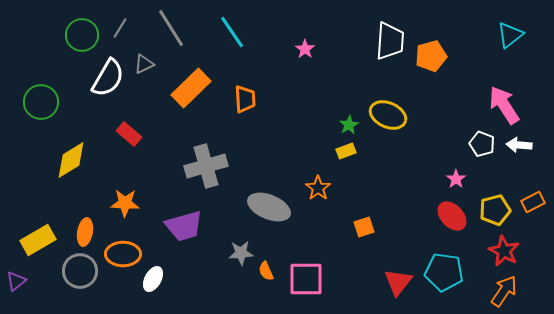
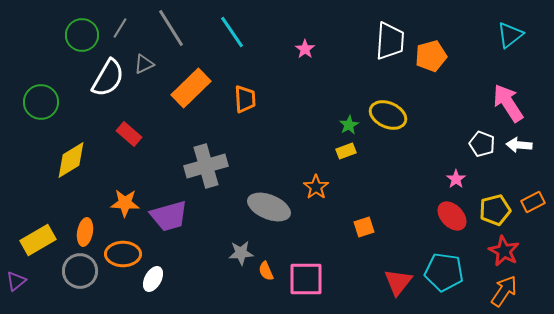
pink arrow at (504, 105): moved 4 px right, 2 px up
orange star at (318, 188): moved 2 px left, 1 px up
purple trapezoid at (184, 226): moved 15 px left, 10 px up
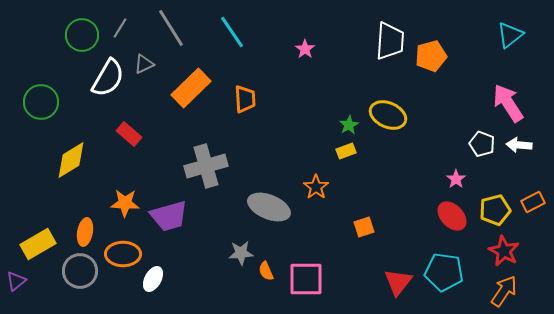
yellow rectangle at (38, 240): moved 4 px down
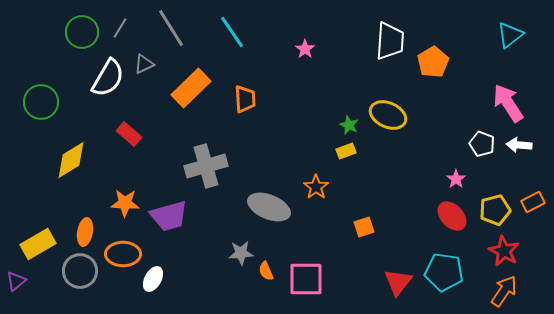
green circle at (82, 35): moved 3 px up
orange pentagon at (431, 56): moved 2 px right, 6 px down; rotated 16 degrees counterclockwise
green star at (349, 125): rotated 18 degrees counterclockwise
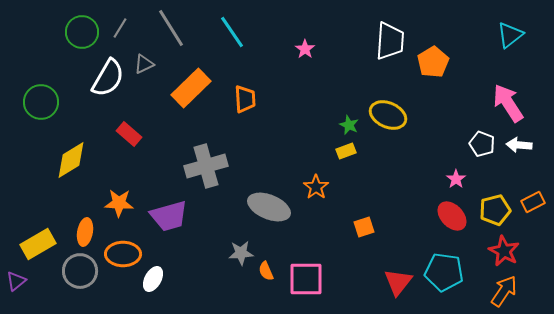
orange star at (125, 203): moved 6 px left
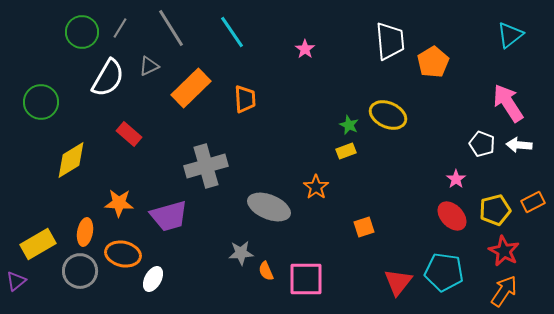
white trapezoid at (390, 41): rotated 9 degrees counterclockwise
gray triangle at (144, 64): moved 5 px right, 2 px down
orange ellipse at (123, 254): rotated 12 degrees clockwise
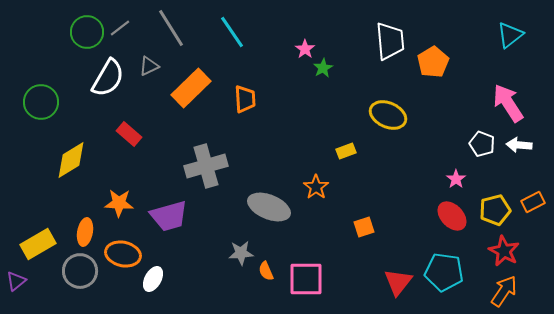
gray line at (120, 28): rotated 20 degrees clockwise
green circle at (82, 32): moved 5 px right
green star at (349, 125): moved 26 px left, 57 px up; rotated 18 degrees clockwise
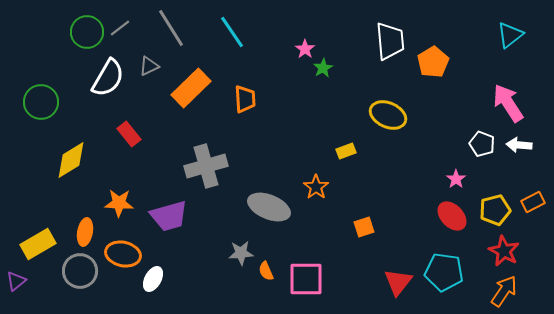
red rectangle at (129, 134): rotated 10 degrees clockwise
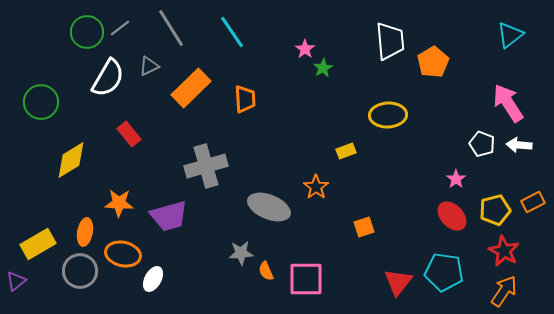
yellow ellipse at (388, 115): rotated 27 degrees counterclockwise
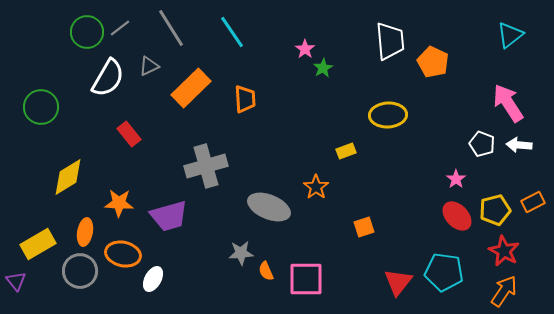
orange pentagon at (433, 62): rotated 16 degrees counterclockwise
green circle at (41, 102): moved 5 px down
yellow diamond at (71, 160): moved 3 px left, 17 px down
red ellipse at (452, 216): moved 5 px right
purple triangle at (16, 281): rotated 30 degrees counterclockwise
